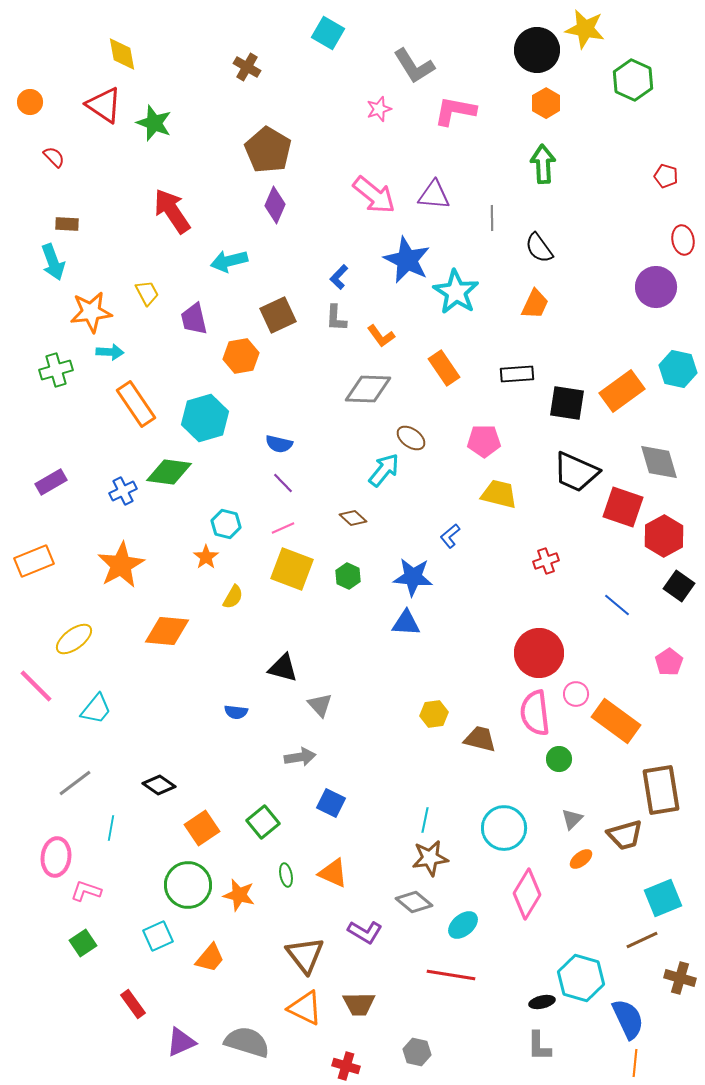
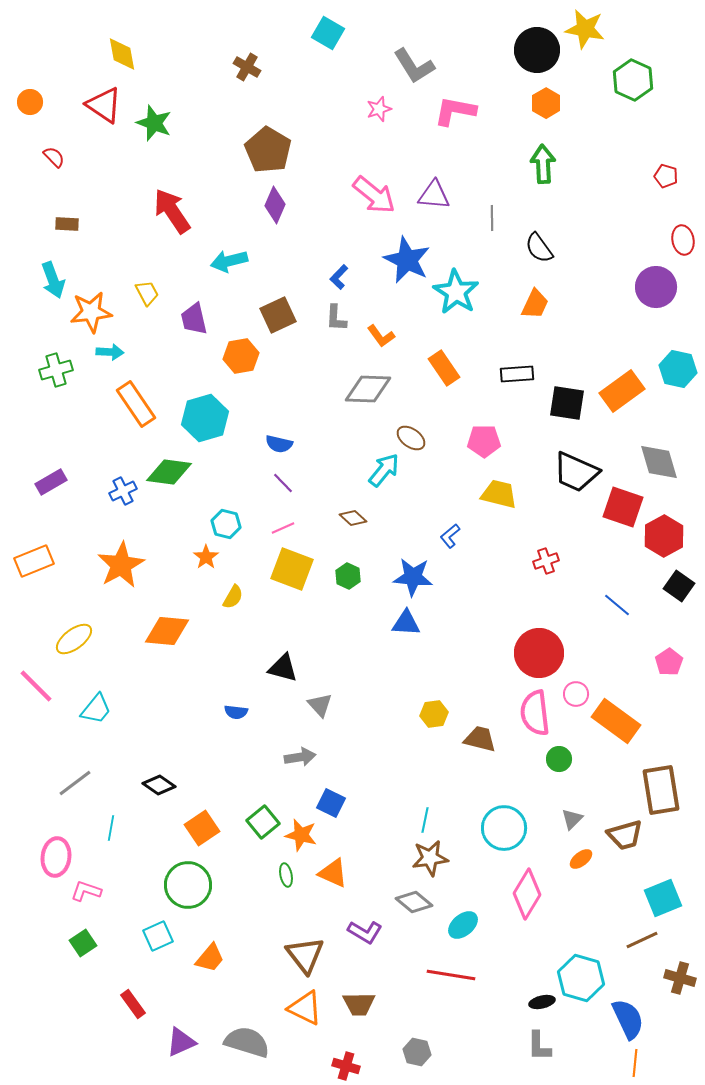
cyan arrow at (53, 262): moved 18 px down
orange star at (239, 895): moved 62 px right, 60 px up
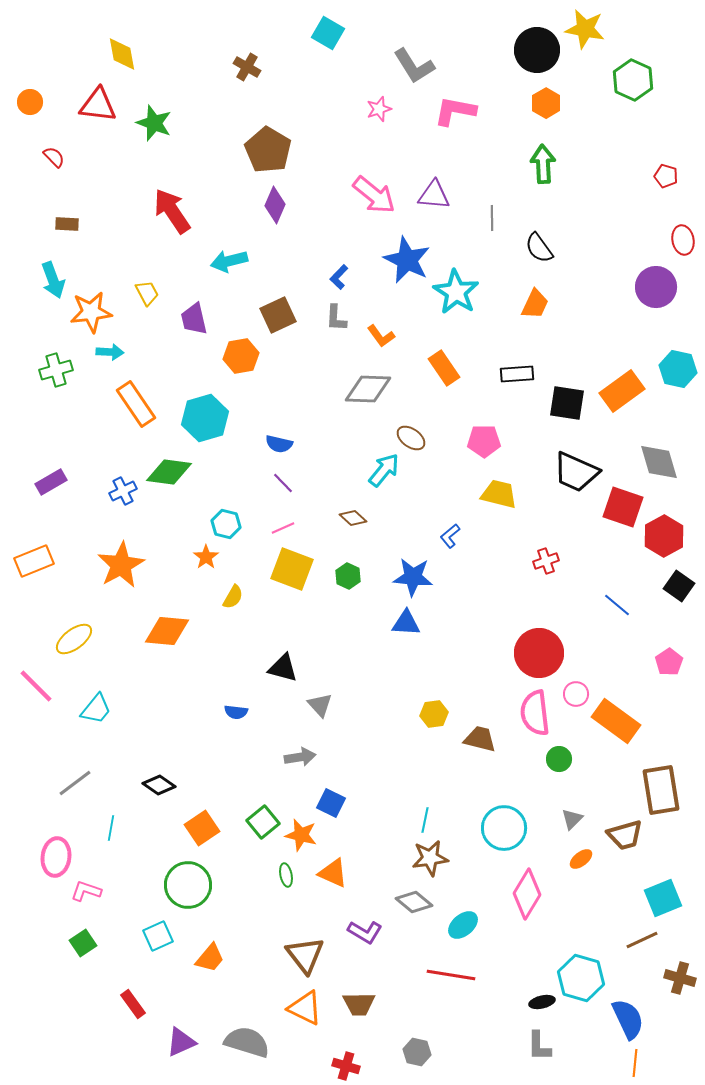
red triangle at (104, 105): moved 6 px left; rotated 27 degrees counterclockwise
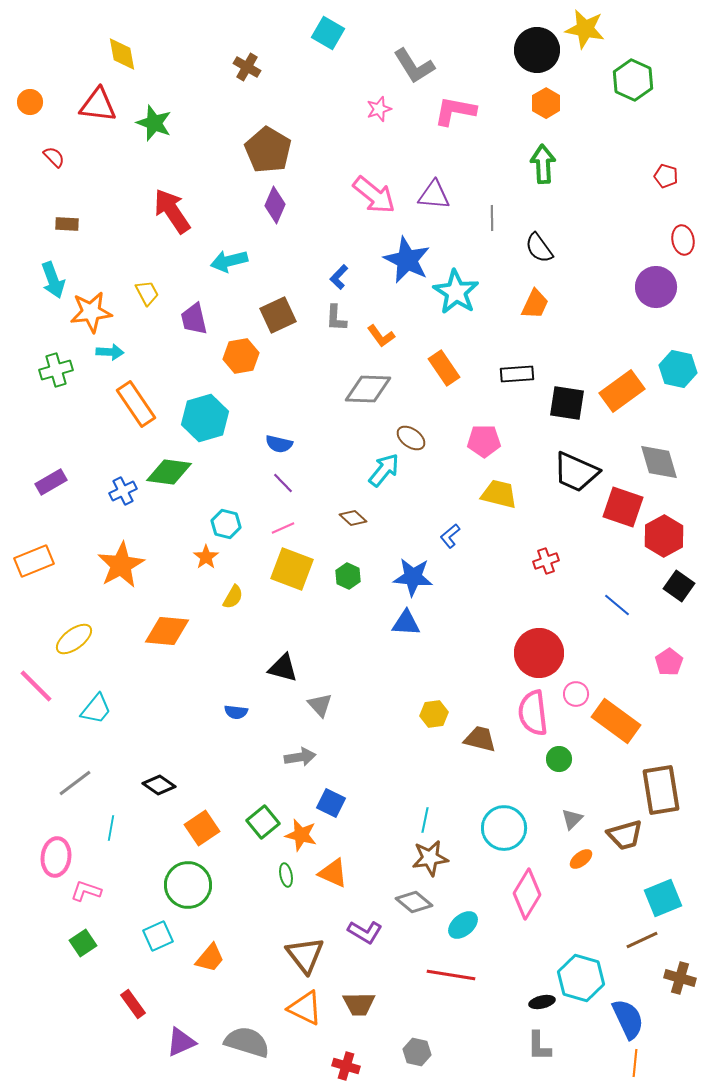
pink semicircle at (535, 713): moved 2 px left
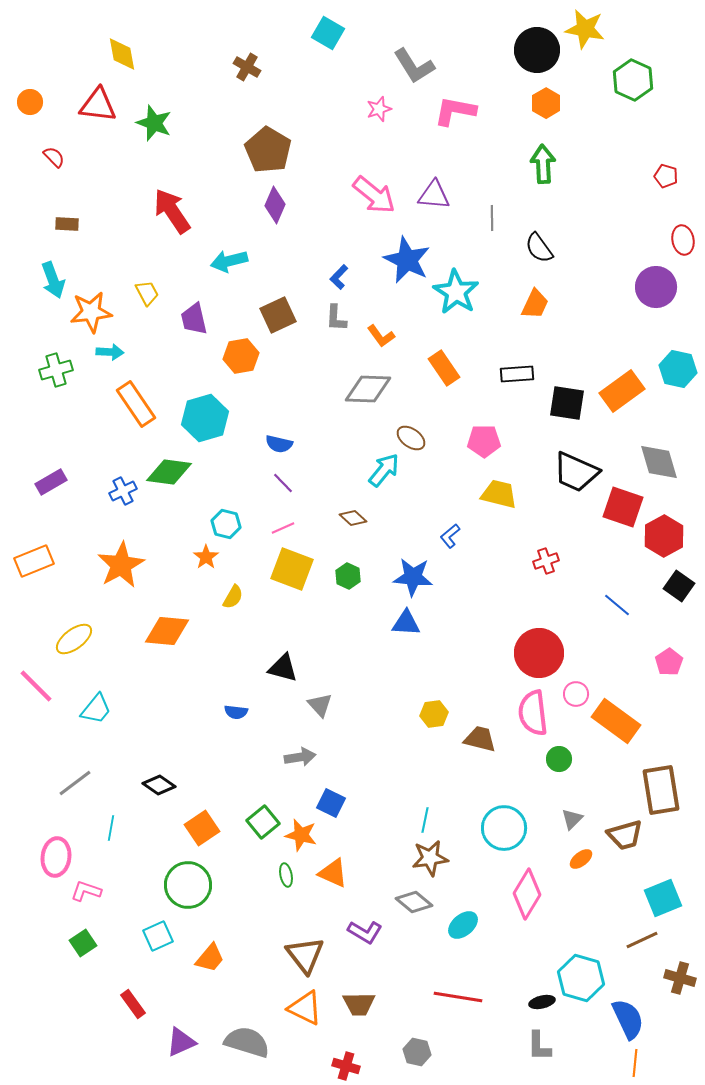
red line at (451, 975): moved 7 px right, 22 px down
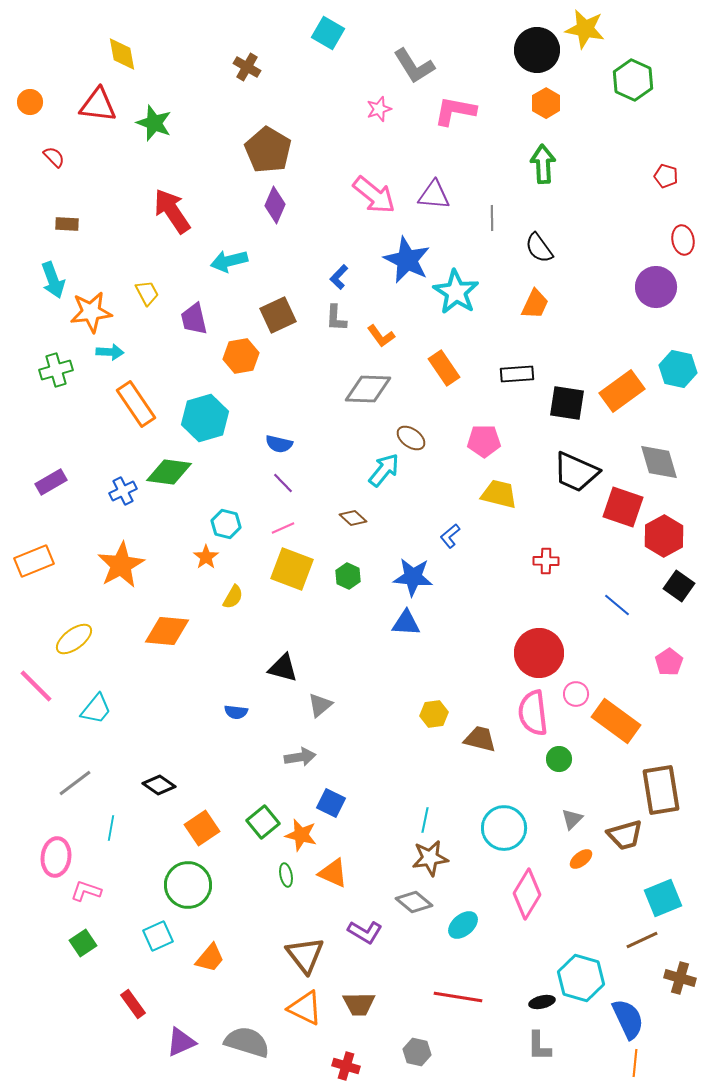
red cross at (546, 561): rotated 20 degrees clockwise
gray triangle at (320, 705): rotated 32 degrees clockwise
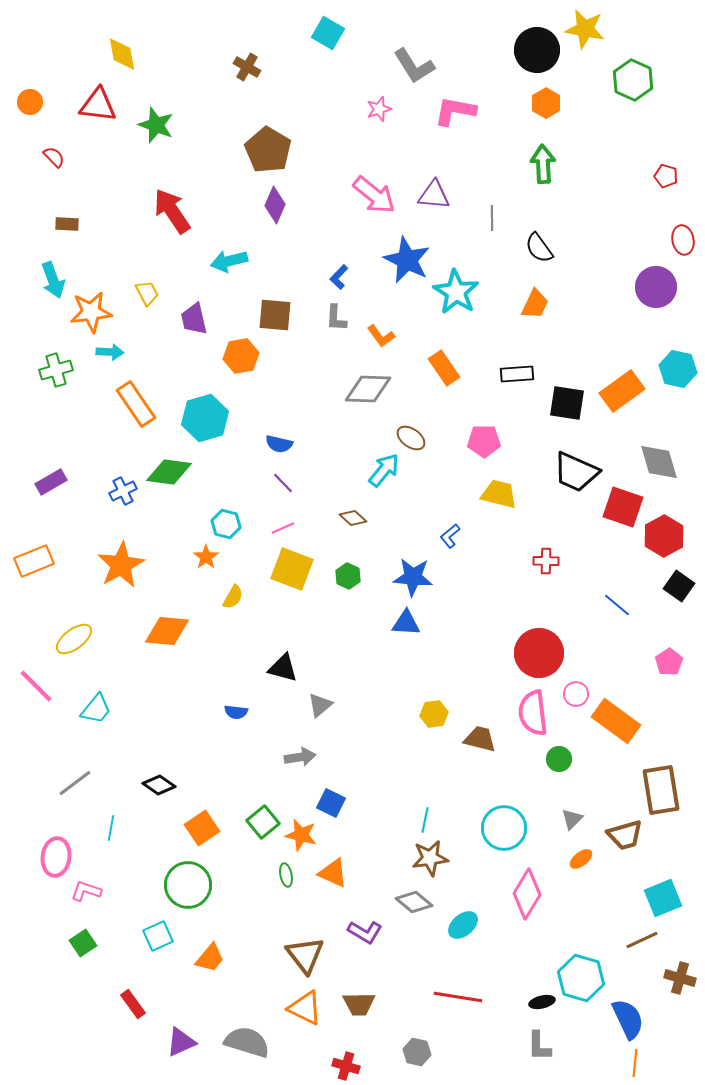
green star at (154, 123): moved 2 px right, 2 px down
brown square at (278, 315): moved 3 px left; rotated 30 degrees clockwise
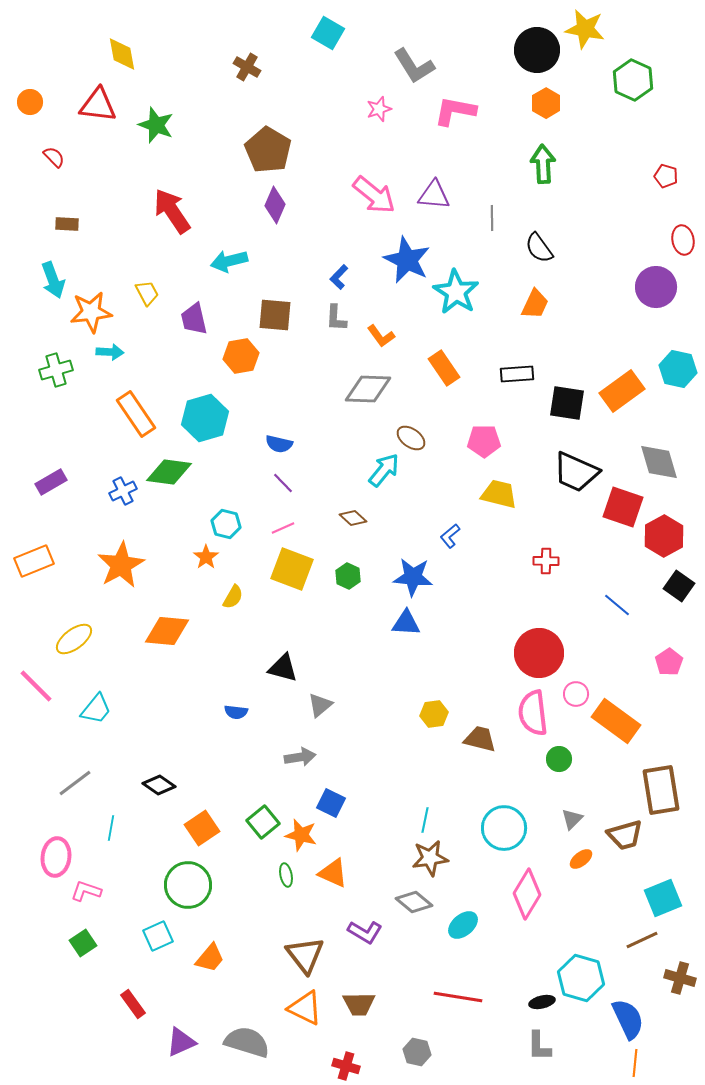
orange rectangle at (136, 404): moved 10 px down
